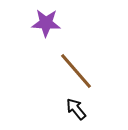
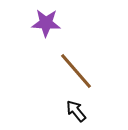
black arrow: moved 2 px down
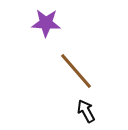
black arrow: moved 10 px right; rotated 10 degrees clockwise
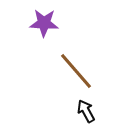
purple star: moved 2 px left
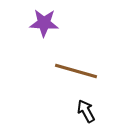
brown line: rotated 33 degrees counterclockwise
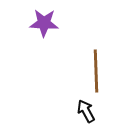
brown line: moved 20 px right; rotated 72 degrees clockwise
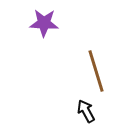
brown line: rotated 15 degrees counterclockwise
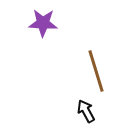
purple star: moved 1 px left
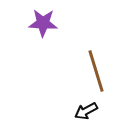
black arrow: rotated 90 degrees counterclockwise
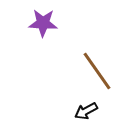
brown line: moved 1 px right; rotated 18 degrees counterclockwise
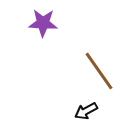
brown line: moved 2 px right
